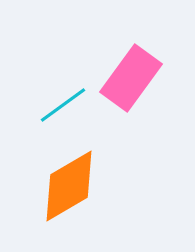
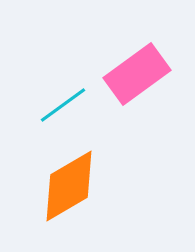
pink rectangle: moved 6 px right, 4 px up; rotated 18 degrees clockwise
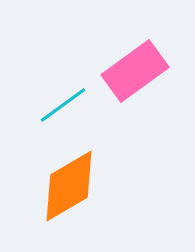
pink rectangle: moved 2 px left, 3 px up
